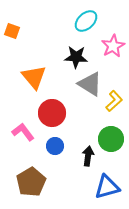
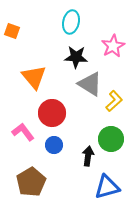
cyan ellipse: moved 15 px left, 1 px down; rotated 35 degrees counterclockwise
blue circle: moved 1 px left, 1 px up
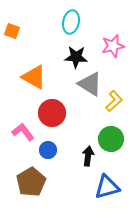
pink star: rotated 15 degrees clockwise
orange triangle: rotated 20 degrees counterclockwise
blue circle: moved 6 px left, 5 px down
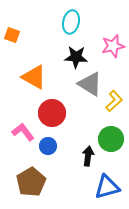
orange square: moved 4 px down
blue circle: moved 4 px up
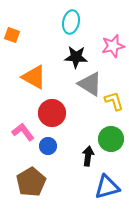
yellow L-shape: rotated 65 degrees counterclockwise
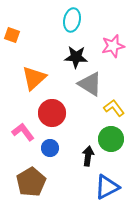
cyan ellipse: moved 1 px right, 2 px up
orange triangle: moved 1 px down; rotated 48 degrees clockwise
yellow L-shape: moved 7 px down; rotated 20 degrees counterclockwise
blue circle: moved 2 px right, 2 px down
blue triangle: rotated 12 degrees counterclockwise
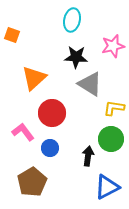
yellow L-shape: rotated 45 degrees counterclockwise
brown pentagon: moved 1 px right
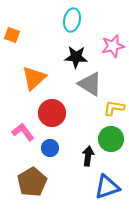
blue triangle: rotated 8 degrees clockwise
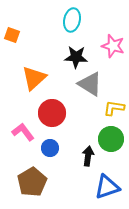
pink star: rotated 30 degrees clockwise
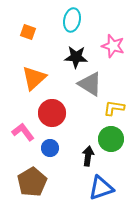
orange square: moved 16 px right, 3 px up
blue triangle: moved 6 px left, 1 px down
